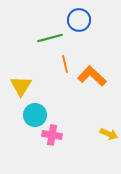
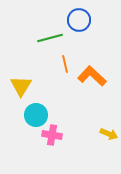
cyan circle: moved 1 px right
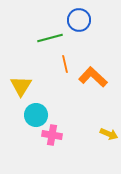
orange L-shape: moved 1 px right, 1 px down
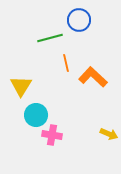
orange line: moved 1 px right, 1 px up
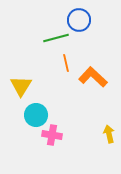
green line: moved 6 px right
yellow arrow: rotated 126 degrees counterclockwise
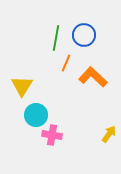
blue circle: moved 5 px right, 15 px down
green line: rotated 65 degrees counterclockwise
orange line: rotated 36 degrees clockwise
yellow triangle: moved 1 px right
yellow arrow: rotated 48 degrees clockwise
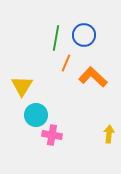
yellow arrow: rotated 30 degrees counterclockwise
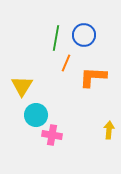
orange L-shape: rotated 40 degrees counterclockwise
yellow arrow: moved 4 px up
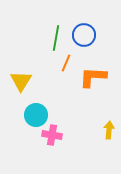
yellow triangle: moved 1 px left, 5 px up
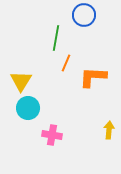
blue circle: moved 20 px up
cyan circle: moved 8 px left, 7 px up
